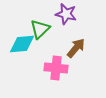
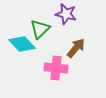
cyan diamond: rotated 52 degrees clockwise
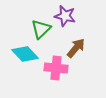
purple star: moved 1 px left, 2 px down
green triangle: moved 1 px right
cyan diamond: moved 3 px right, 10 px down
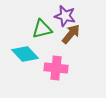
green triangle: moved 1 px right; rotated 30 degrees clockwise
brown arrow: moved 5 px left, 14 px up
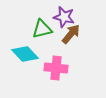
purple star: moved 1 px left, 1 px down
